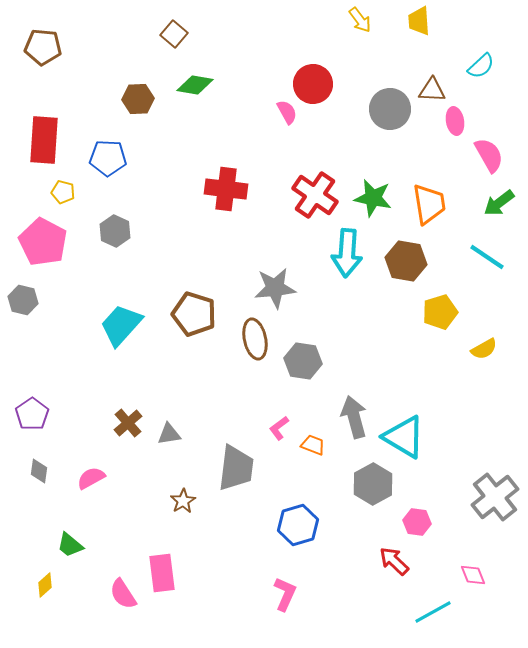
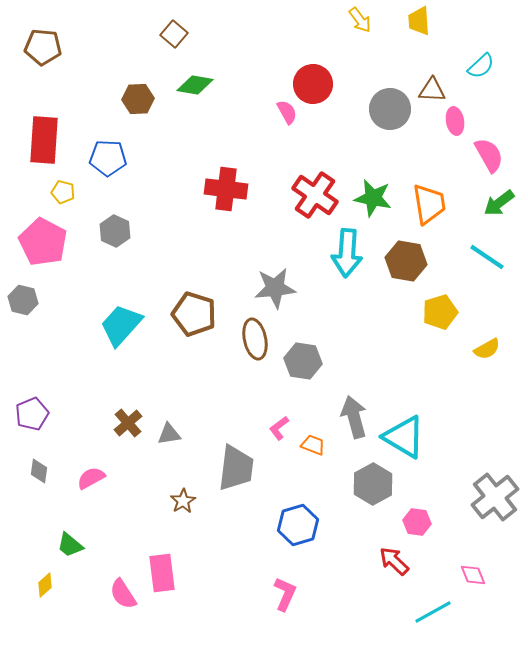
yellow semicircle at (484, 349): moved 3 px right
purple pentagon at (32, 414): rotated 12 degrees clockwise
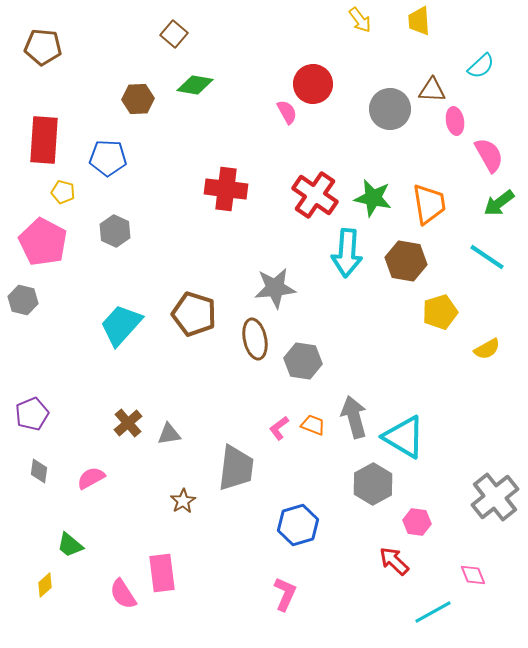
orange trapezoid at (313, 445): moved 20 px up
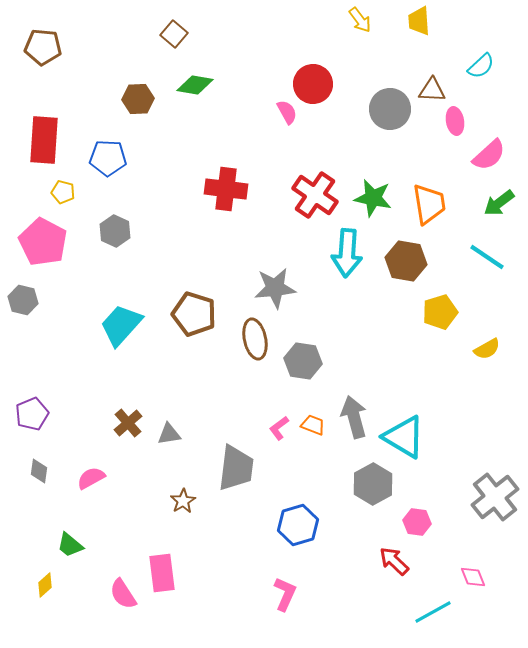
pink semicircle at (489, 155): rotated 78 degrees clockwise
pink diamond at (473, 575): moved 2 px down
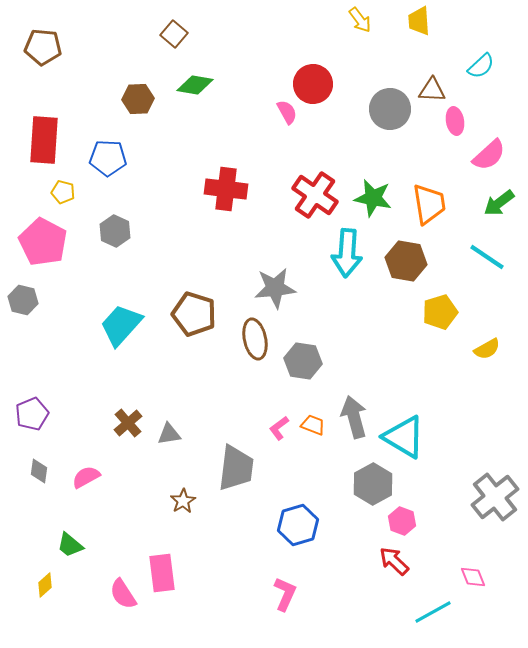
pink semicircle at (91, 478): moved 5 px left, 1 px up
pink hexagon at (417, 522): moved 15 px left, 1 px up; rotated 12 degrees clockwise
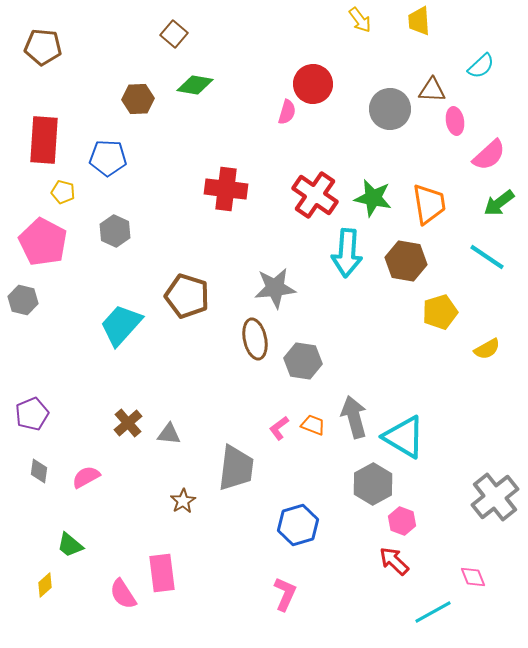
pink semicircle at (287, 112): rotated 45 degrees clockwise
brown pentagon at (194, 314): moved 7 px left, 18 px up
gray triangle at (169, 434): rotated 15 degrees clockwise
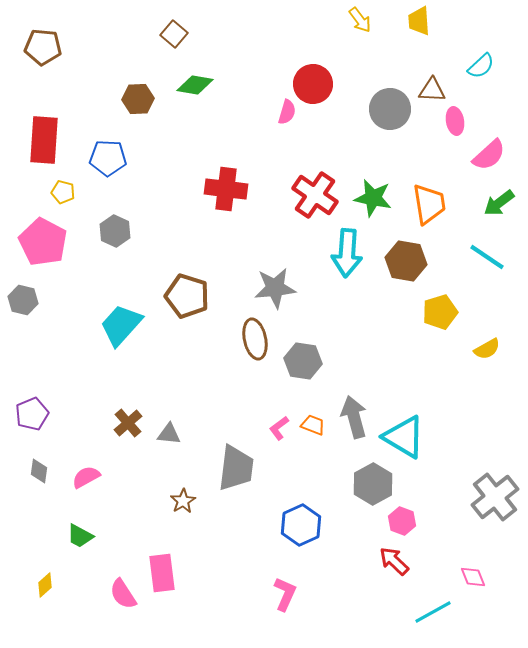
blue hexagon at (298, 525): moved 3 px right; rotated 9 degrees counterclockwise
green trapezoid at (70, 545): moved 10 px right, 9 px up; rotated 12 degrees counterclockwise
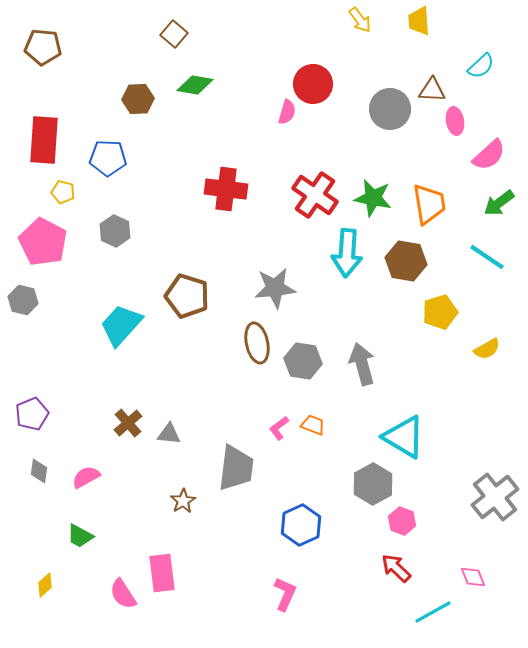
brown ellipse at (255, 339): moved 2 px right, 4 px down
gray arrow at (354, 417): moved 8 px right, 53 px up
red arrow at (394, 561): moved 2 px right, 7 px down
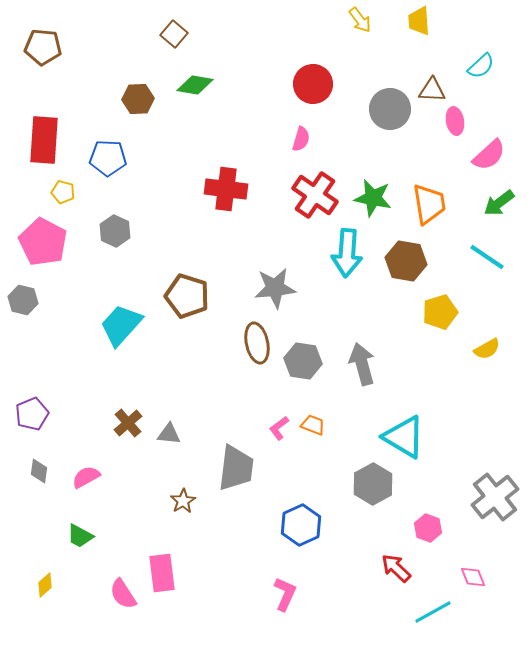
pink semicircle at (287, 112): moved 14 px right, 27 px down
pink hexagon at (402, 521): moved 26 px right, 7 px down
